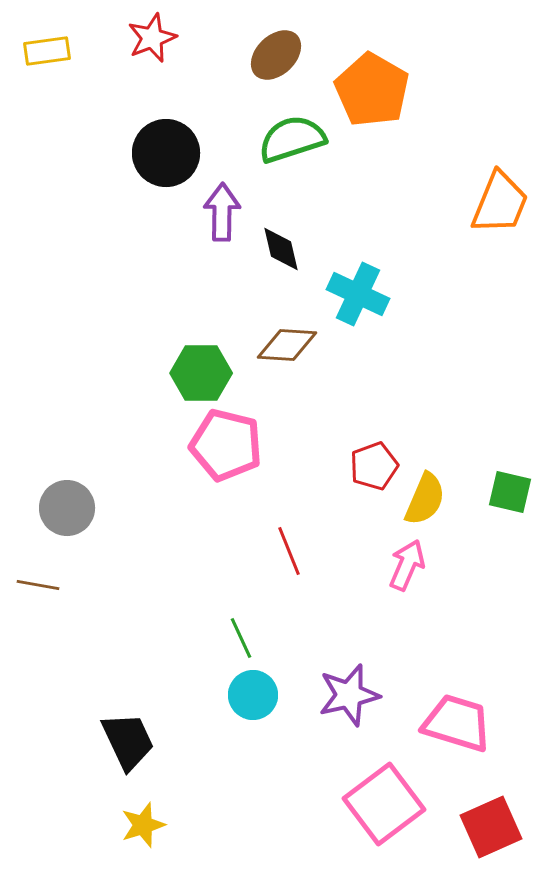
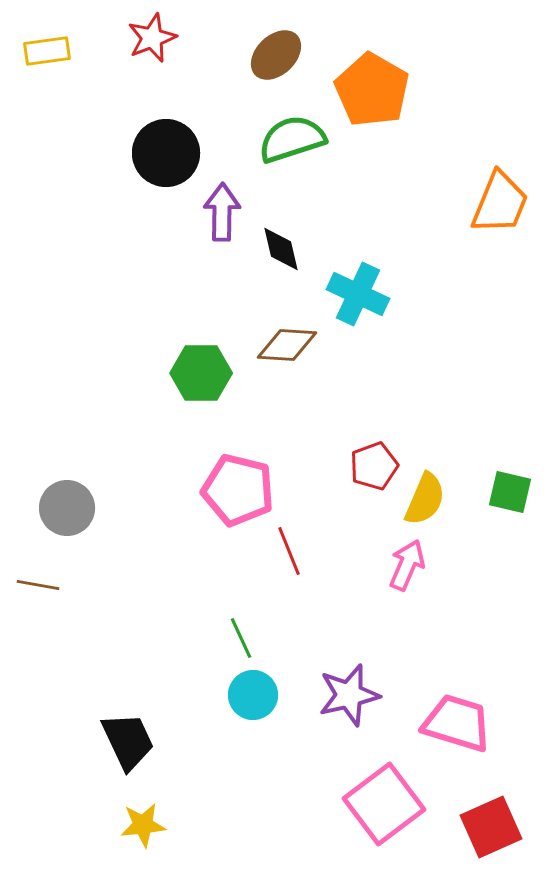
pink pentagon: moved 12 px right, 45 px down
yellow star: rotated 12 degrees clockwise
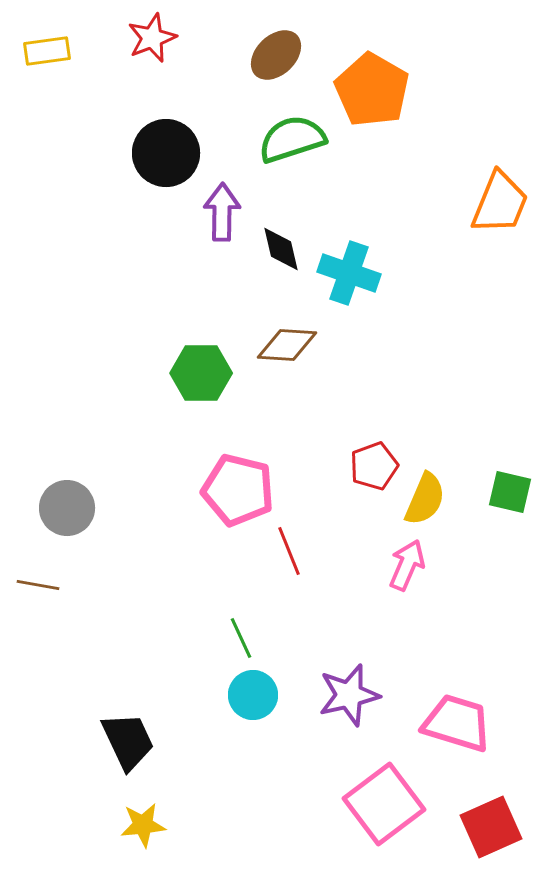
cyan cross: moved 9 px left, 21 px up; rotated 6 degrees counterclockwise
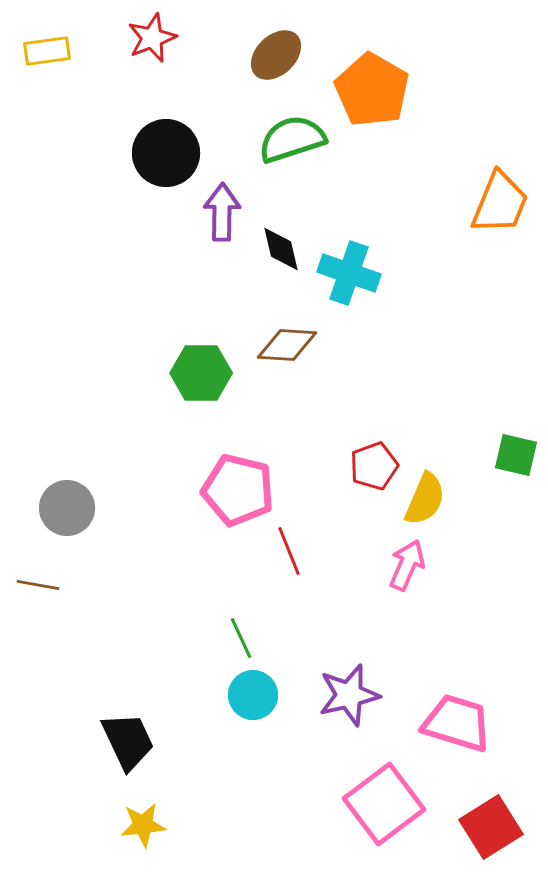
green square: moved 6 px right, 37 px up
red square: rotated 8 degrees counterclockwise
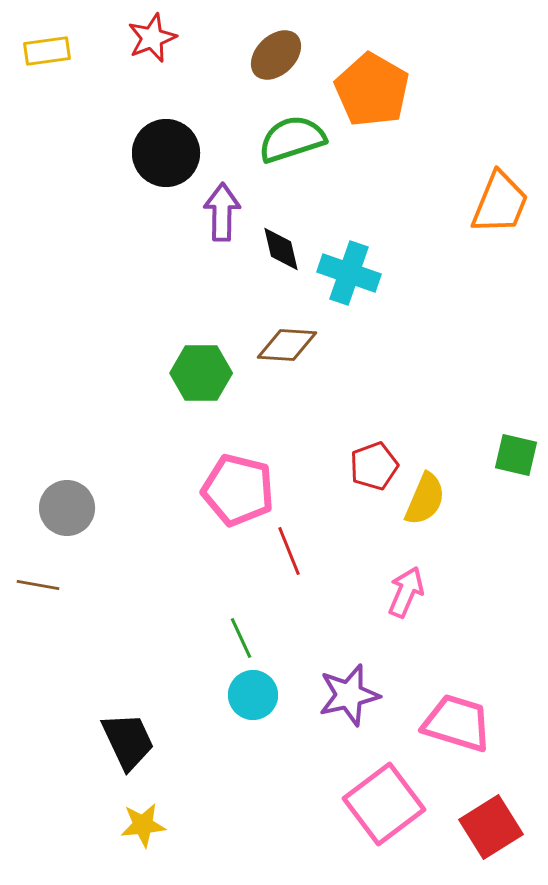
pink arrow: moved 1 px left, 27 px down
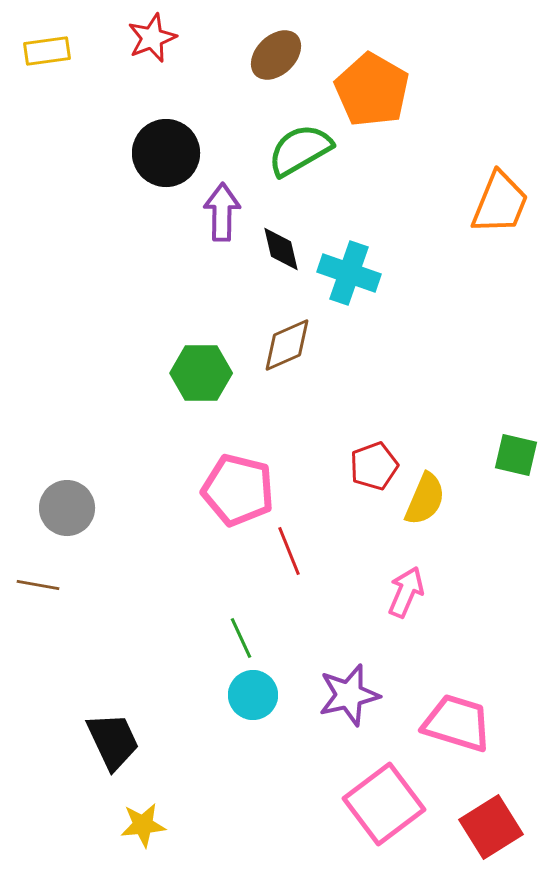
green semicircle: moved 8 px right, 11 px down; rotated 12 degrees counterclockwise
brown diamond: rotated 28 degrees counterclockwise
black trapezoid: moved 15 px left
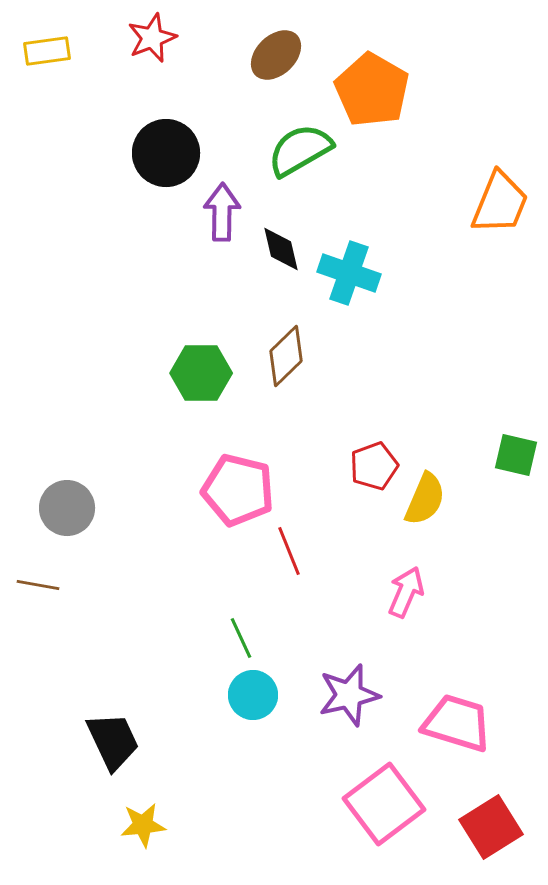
brown diamond: moved 1 px left, 11 px down; rotated 20 degrees counterclockwise
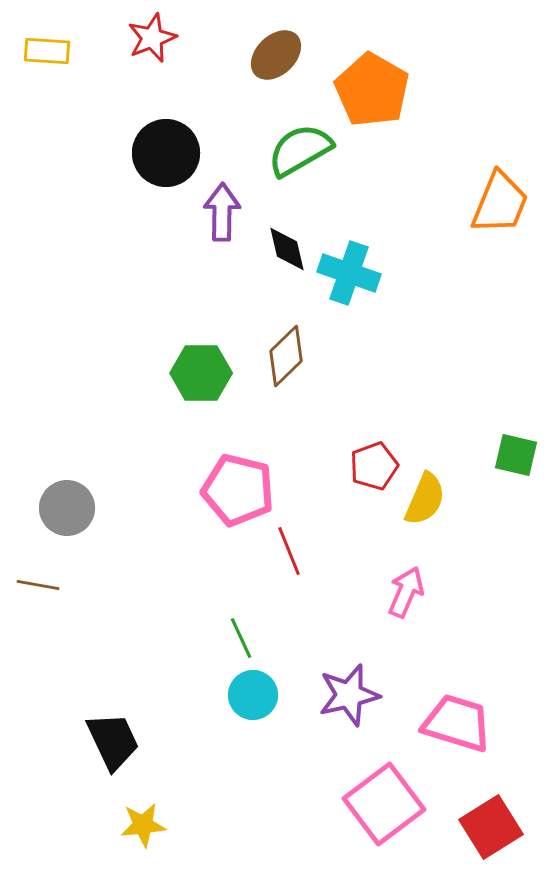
yellow rectangle: rotated 12 degrees clockwise
black diamond: moved 6 px right
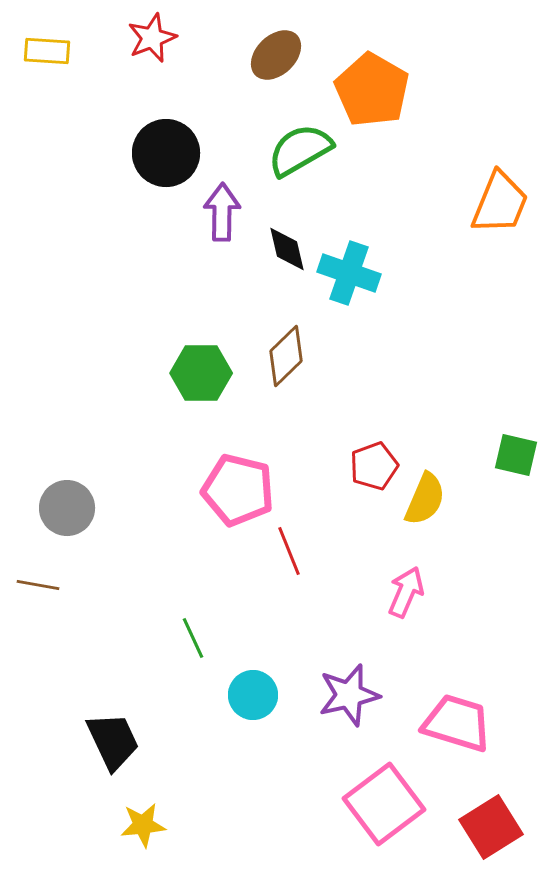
green line: moved 48 px left
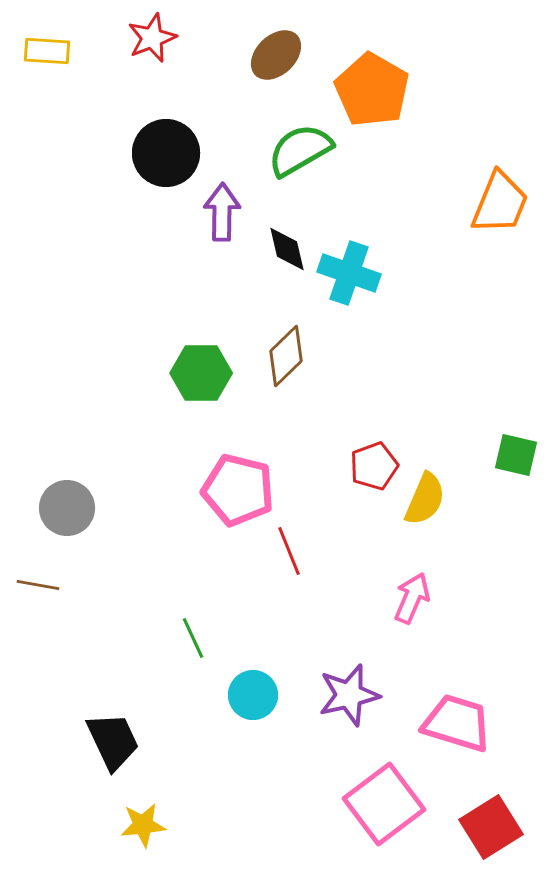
pink arrow: moved 6 px right, 6 px down
